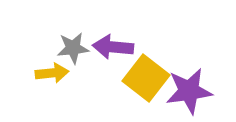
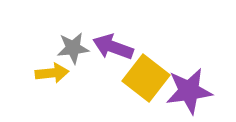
purple arrow: rotated 15 degrees clockwise
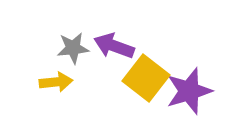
purple arrow: moved 1 px right, 1 px up
yellow arrow: moved 4 px right, 9 px down
purple star: rotated 9 degrees counterclockwise
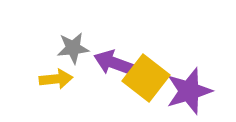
purple arrow: moved 17 px down
yellow arrow: moved 3 px up
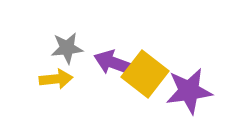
gray star: moved 6 px left
yellow square: moved 1 px left, 4 px up
purple star: rotated 9 degrees clockwise
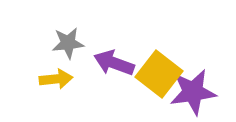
gray star: moved 1 px right, 5 px up
yellow square: moved 14 px right
purple star: moved 4 px right, 1 px down
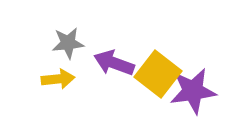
yellow square: moved 1 px left
yellow arrow: moved 2 px right
purple star: moved 1 px up
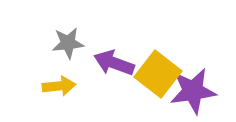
yellow arrow: moved 1 px right, 7 px down
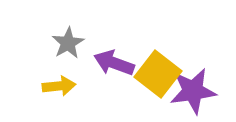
gray star: rotated 24 degrees counterclockwise
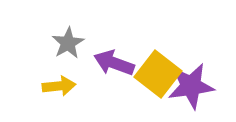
purple star: moved 2 px left, 5 px up
